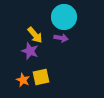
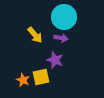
purple star: moved 25 px right, 9 px down
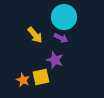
purple arrow: rotated 16 degrees clockwise
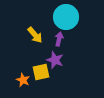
cyan circle: moved 2 px right
purple arrow: moved 2 px left, 1 px down; rotated 104 degrees counterclockwise
yellow square: moved 5 px up
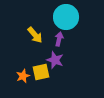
orange star: moved 4 px up; rotated 24 degrees clockwise
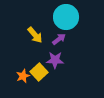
purple arrow: rotated 40 degrees clockwise
purple star: rotated 18 degrees counterclockwise
yellow square: moved 2 px left; rotated 30 degrees counterclockwise
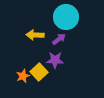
yellow arrow: rotated 132 degrees clockwise
